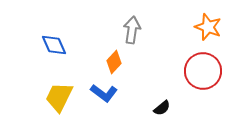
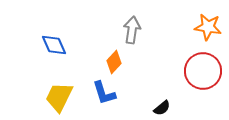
orange star: rotated 12 degrees counterclockwise
blue L-shape: rotated 36 degrees clockwise
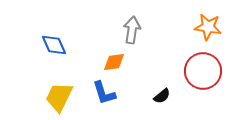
orange diamond: rotated 40 degrees clockwise
black semicircle: moved 12 px up
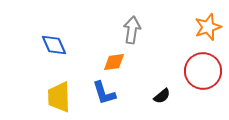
orange star: rotated 28 degrees counterclockwise
yellow trapezoid: rotated 28 degrees counterclockwise
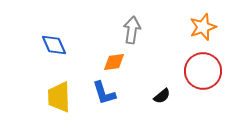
orange star: moved 5 px left
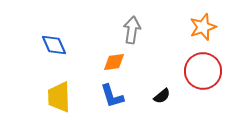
blue L-shape: moved 8 px right, 3 px down
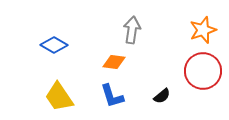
orange star: moved 3 px down
blue diamond: rotated 36 degrees counterclockwise
orange diamond: rotated 15 degrees clockwise
yellow trapezoid: rotated 32 degrees counterclockwise
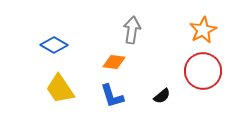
orange star: rotated 8 degrees counterclockwise
yellow trapezoid: moved 1 px right, 8 px up
